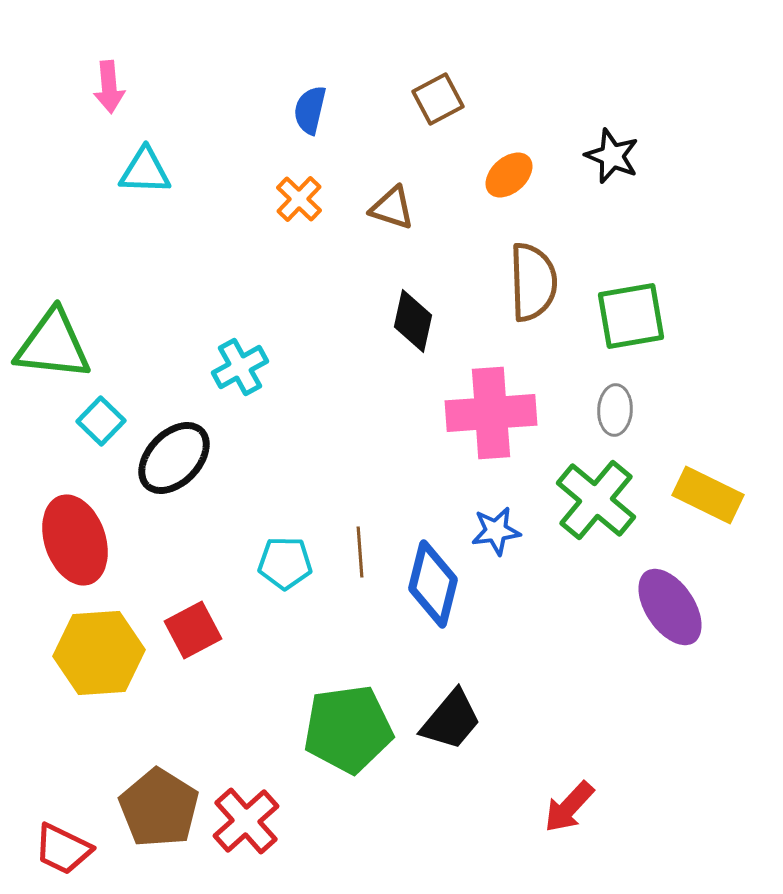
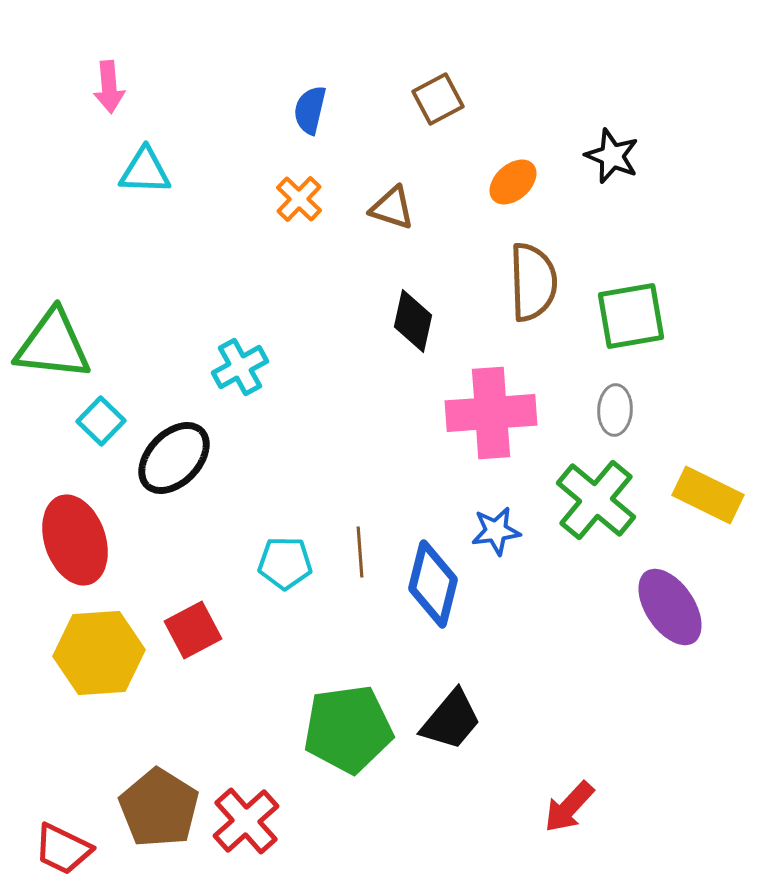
orange ellipse: moved 4 px right, 7 px down
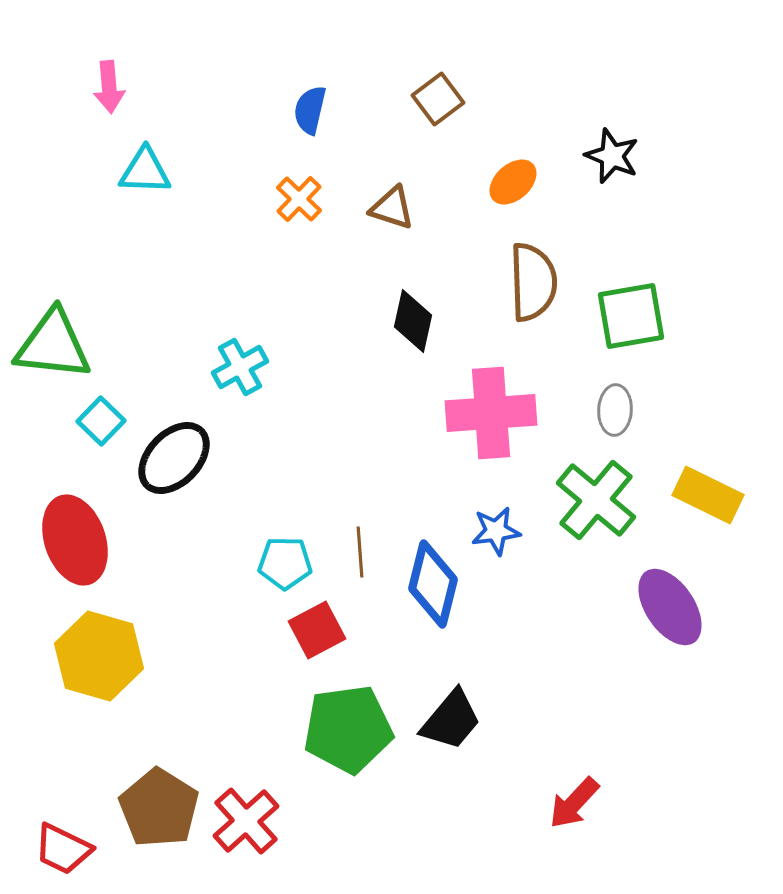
brown square: rotated 9 degrees counterclockwise
red square: moved 124 px right
yellow hexagon: moved 3 px down; rotated 20 degrees clockwise
red arrow: moved 5 px right, 4 px up
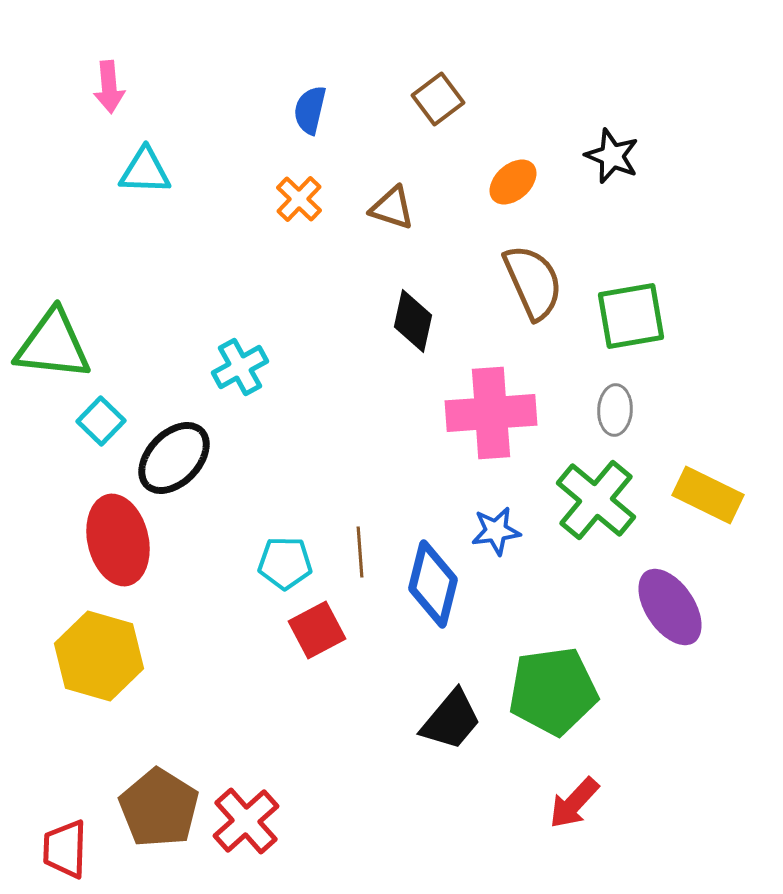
brown semicircle: rotated 22 degrees counterclockwise
red ellipse: moved 43 px right; rotated 6 degrees clockwise
green pentagon: moved 205 px right, 38 px up
red trapezoid: moved 2 px right; rotated 66 degrees clockwise
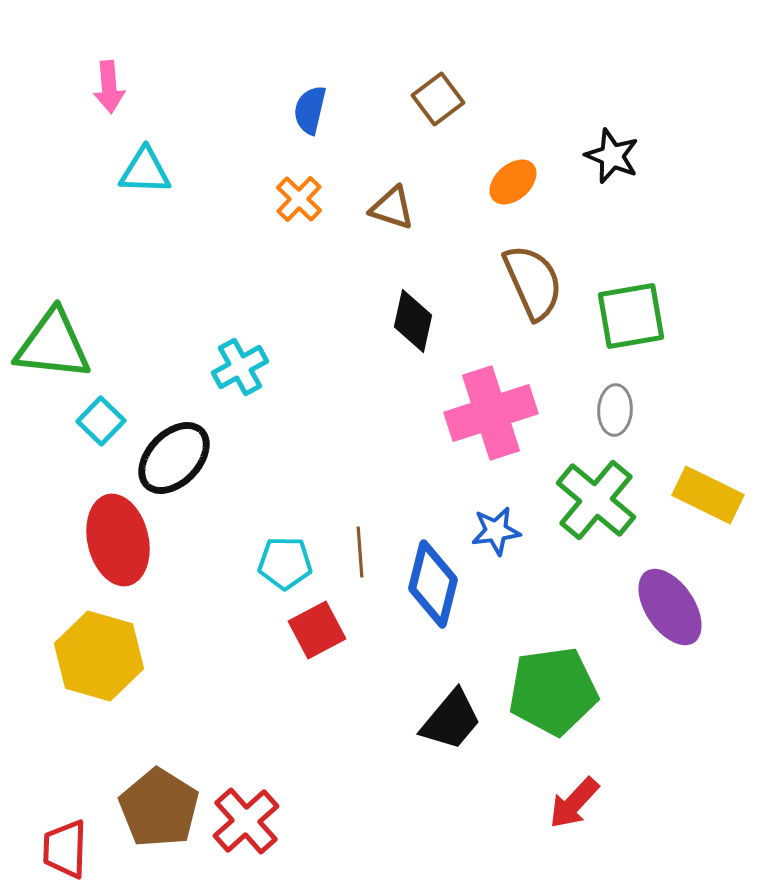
pink cross: rotated 14 degrees counterclockwise
